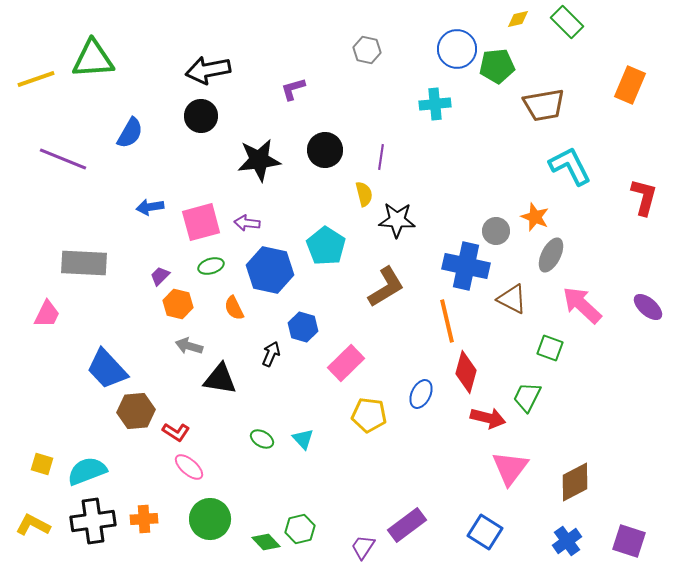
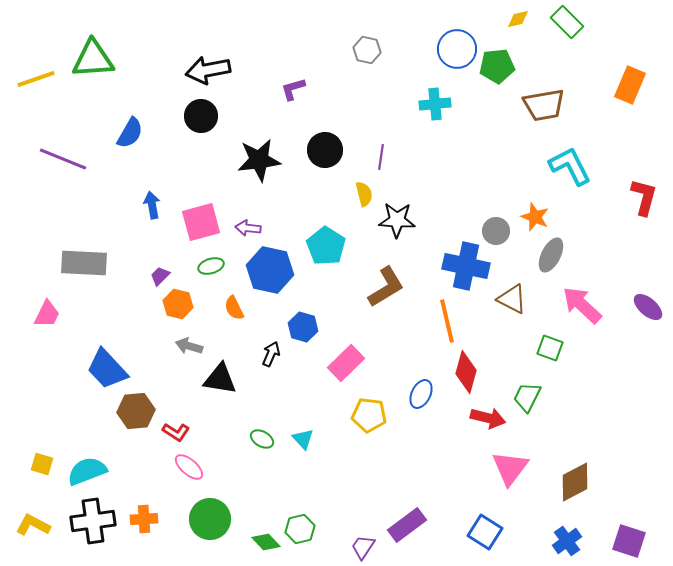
blue arrow at (150, 207): moved 2 px right, 2 px up; rotated 88 degrees clockwise
purple arrow at (247, 223): moved 1 px right, 5 px down
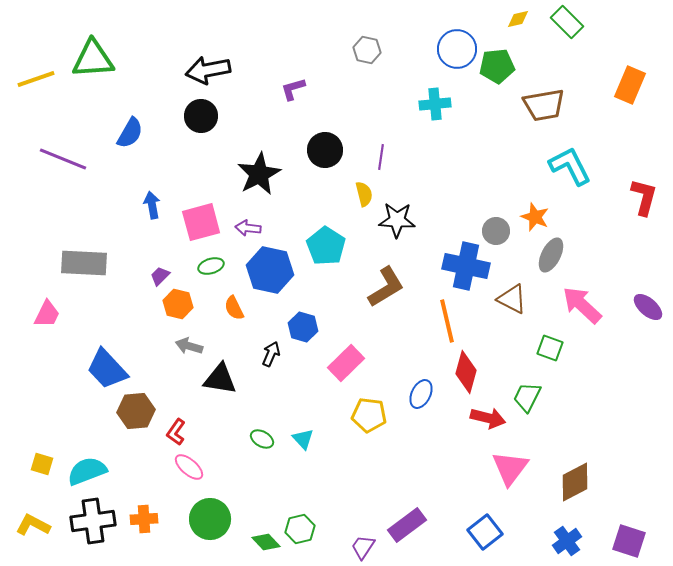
black star at (259, 160): moved 14 px down; rotated 21 degrees counterclockwise
red L-shape at (176, 432): rotated 92 degrees clockwise
blue square at (485, 532): rotated 20 degrees clockwise
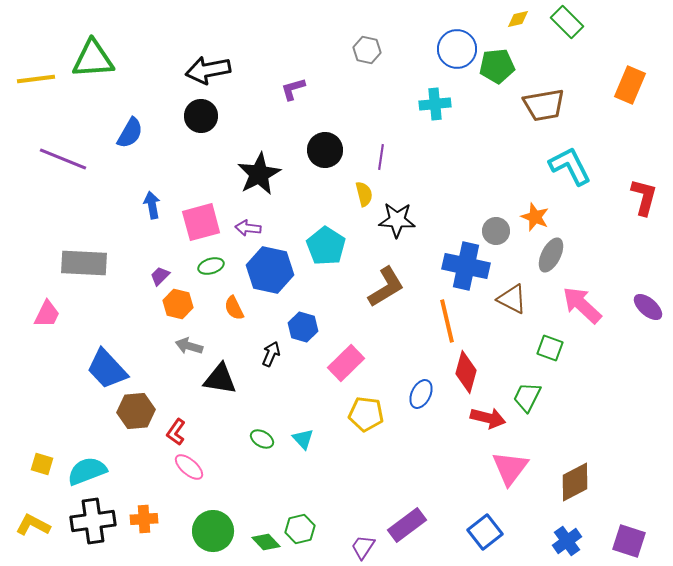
yellow line at (36, 79): rotated 12 degrees clockwise
yellow pentagon at (369, 415): moved 3 px left, 1 px up
green circle at (210, 519): moved 3 px right, 12 px down
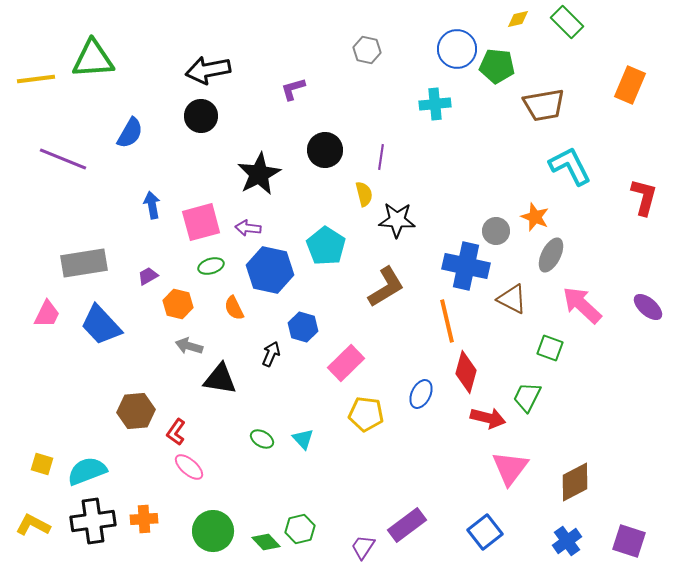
green pentagon at (497, 66): rotated 12 degrees clockwise
gray rectangle at (84, 263): rotated 12 degrees counterclockwise
purple trapezoid at (160, 276): moved 12 px left; rotated 15 degrees clockwise
blue trapezoid at (107, 369): moved 6 px left, 44 px up
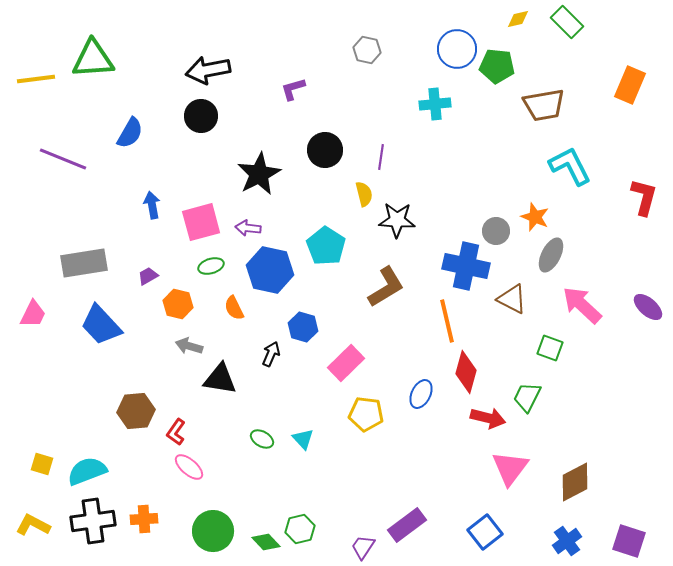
pink trapezoid at (47, 314): moved 14 px left
